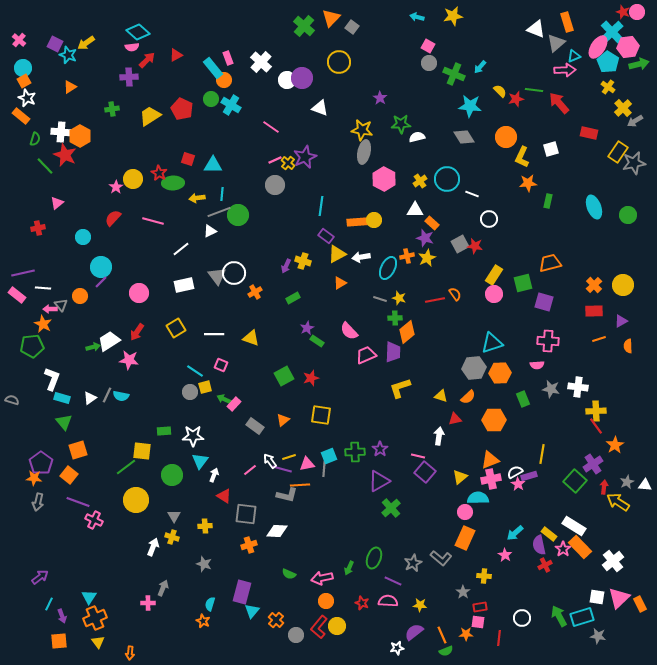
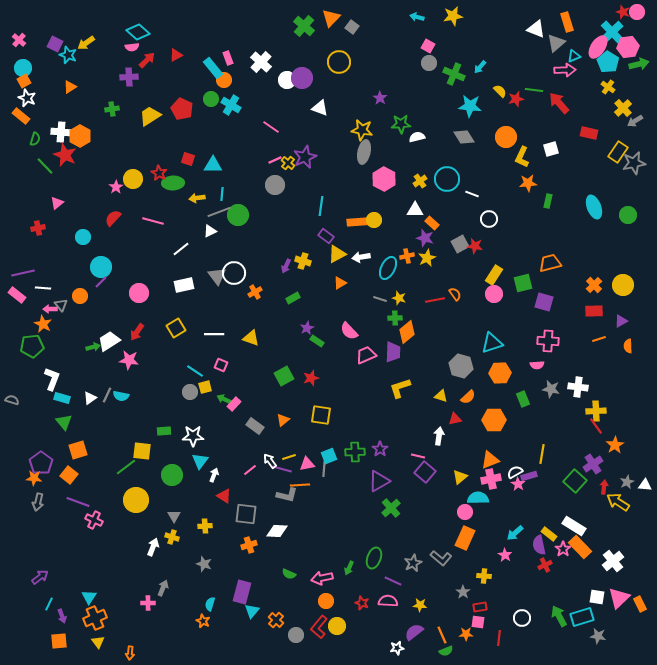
gray hexagon at (474, 368): moved 13 px left, 2 px up; rotated 20 degrees clockwise
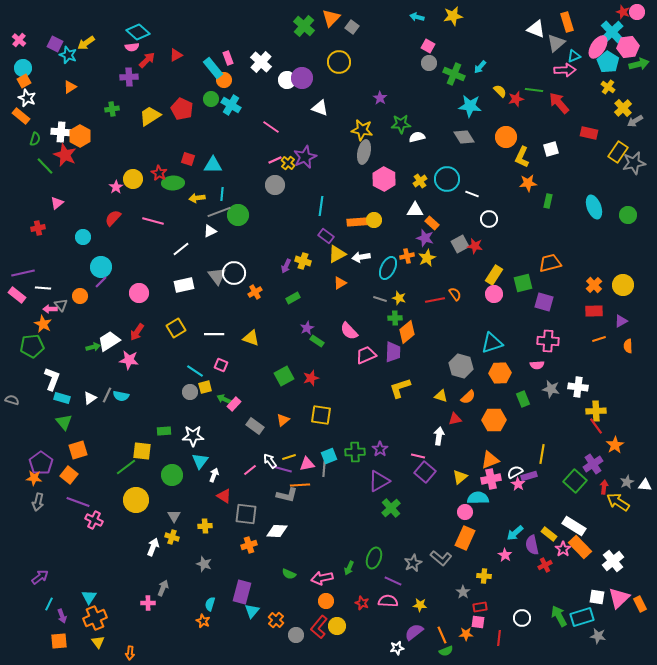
purple semicircle at (539, 545): moved 7 px left
